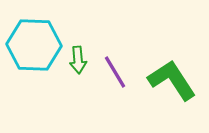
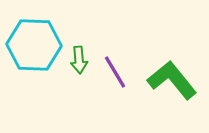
green arrow: moved 1 px right
green L-shape: rotated 6 degrees counterclockwise
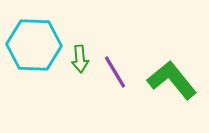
green arrow: moved 1 px right, 1 px up
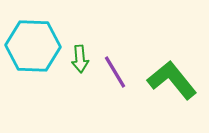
cyan hexagon: moved 1 px left, 1 px down
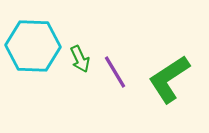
green arrow: rotated 20 degrees counterclockwise
green L-shape: moved 3 px left, 1 px up; rotated 84 degrees counterclockwise
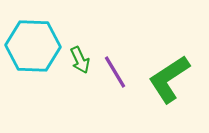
green arrow: moved 1 px down
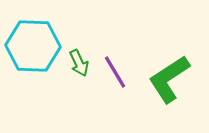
green arrow: moved 1 px left, 3 px down
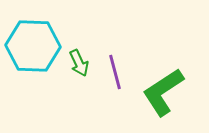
purple line: rotated 16 degrees clockwise
green L-shape: moved 6 px left, 13 px down
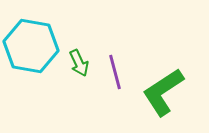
cyan hexagon: moved 2 px left; rotated 8 degrees clockwise
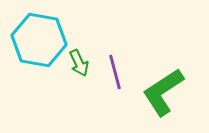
cyan hexagon: moved 8 px right, 6 px up
